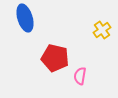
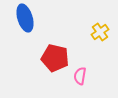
yellow cross: moved 2 px left, 2 px down
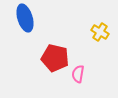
yellow cross: rotated 24 degrees counterclockwise
pink semicircle: moved 2 px left, 2 px up
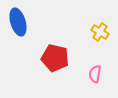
blue ellipse: moved 7 px left, 4 px down
pink semicircle: moved 17 px right
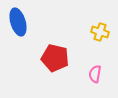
yellow cross: rotated 12 degrees counterclockwise
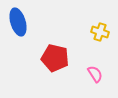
pink semicircle: rotated 138 degrees clockwise
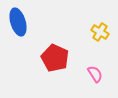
yellow cross: rotated 12 degrees clockwise
red pentagon: rotated 12 degrees clockwise
